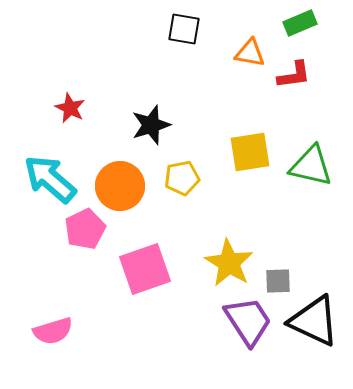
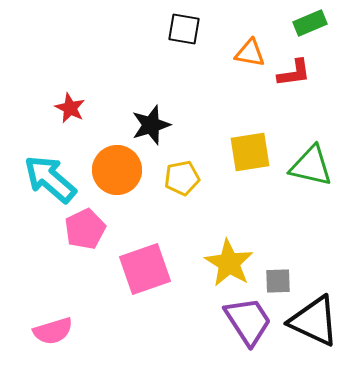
green rectangle: moved 10 px right
red L-shape: moved 2 px up
orange circle: moved 3 px left, 16 px up
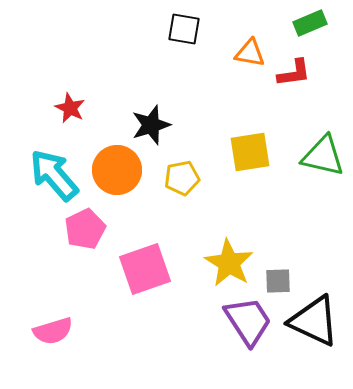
green triangle: moved 12 px right, 10 px up
cyan arrow: moved 4 px right, 4 px up; rotated 8 degrees clockwise
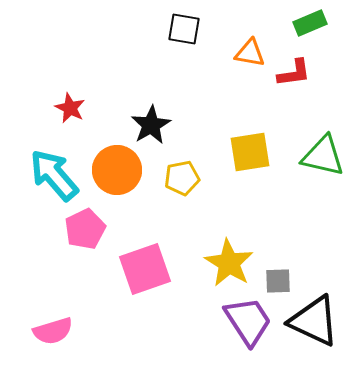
black star: rotated 12 degrees counterclockwise
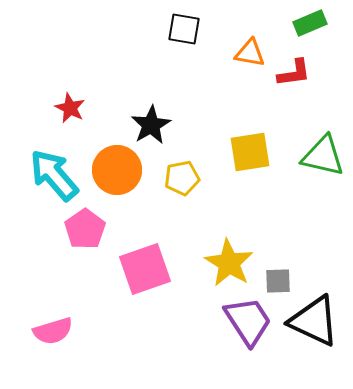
pink pentagon: rotated 9 degrees counterclockwise
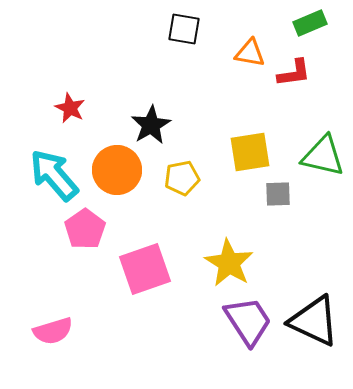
gray square: moved 87 px up
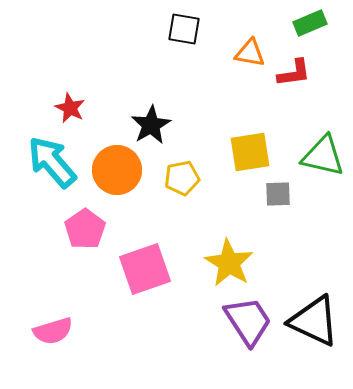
cyan arrow: moved 2 px left, 13 px up
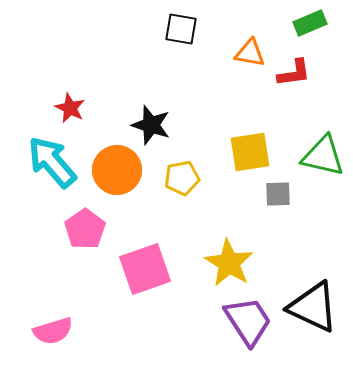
black square: moved 3 px left
black star: rotated 24 degrees counterclockwise
black triangle: moved 1 px left, 14 px up
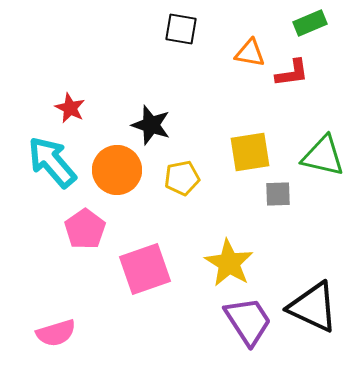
red L-shape: moved 2 px left
pink semicircle: moved 3 px right, 2 px down
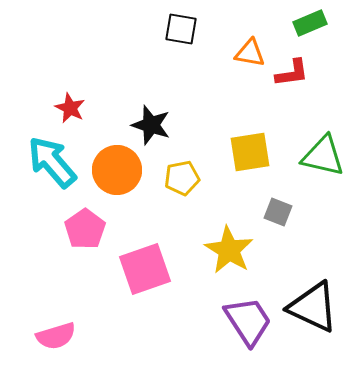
gray square: moved 18 px down; rotated 24 degrees clockwise
yellow star: moved 13 px up
pink semicircle: moved 3 px down
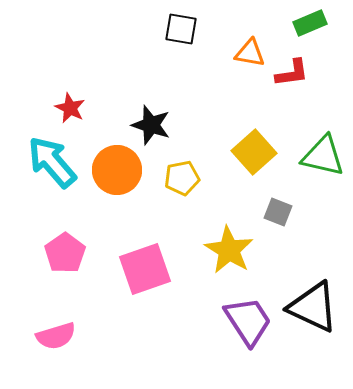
yellow square: moved 4 px right; rotated 33 degrees counterclockwise
pink pentagon: moved 20 px left, 24 px down
